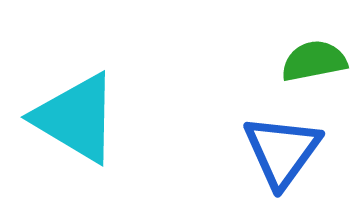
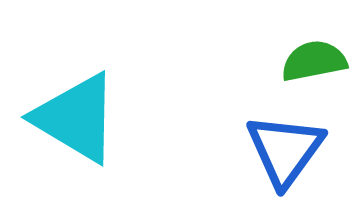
blue triangle: moved 3 px right, 1 px up
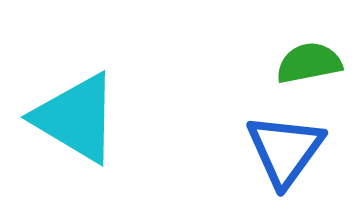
green semicircle: moved 5 px left, 2 px down
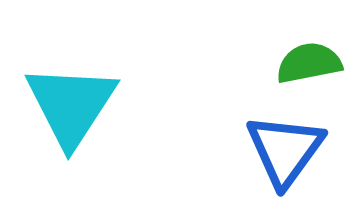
cyan triangle: moved 5 px left, 13 px up; rotated 32 degrees clockwise
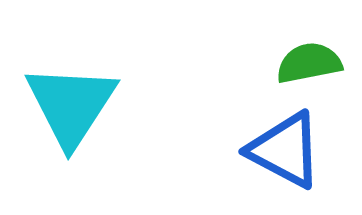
blue triangle: rotated 38 degrees counterclockwise
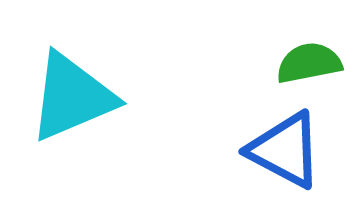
cyan triangle: moved 1 px right, 8 px up; rotated 34 degrees clockwise
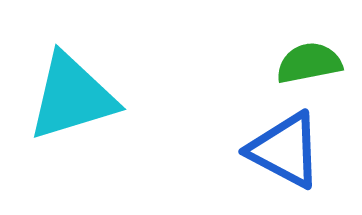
cyan triangle: rotated 6 degrees clockwise
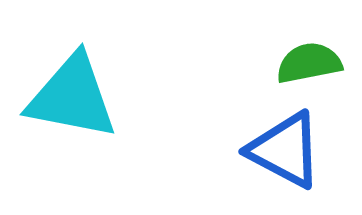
cyan triangle: rotated 28 degrees clockwise
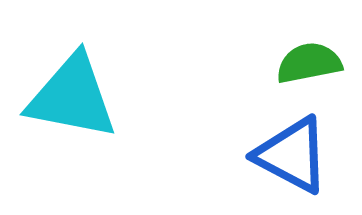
blue triangle: moved 7 px right, 5 px down
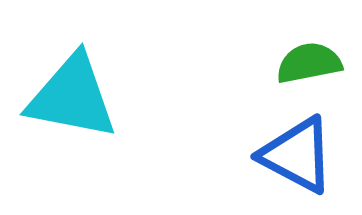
blue triangle: moved 5 px right
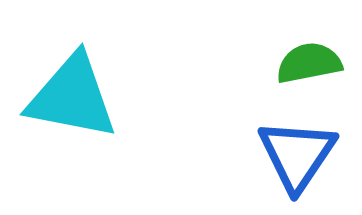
blue triangle: rotated 36 degrees clockwise
